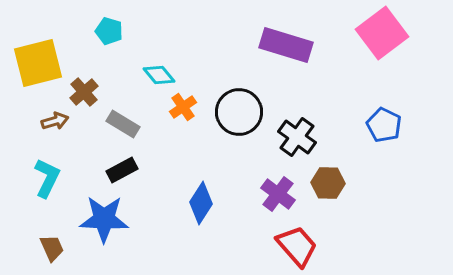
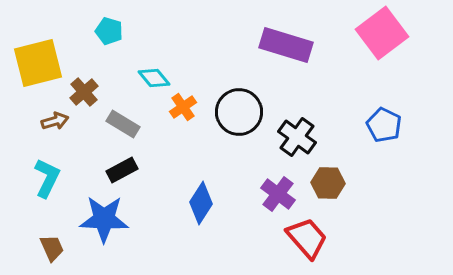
cyan diamond: moved 5 px left, 3 px down
red trapezoid: moved 10 px right, 8 px up
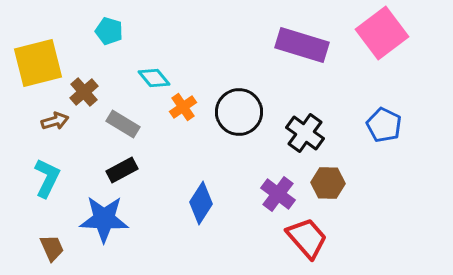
purple rectangle: moved 16 px right
black cross: moved 8 px right, 4 px up
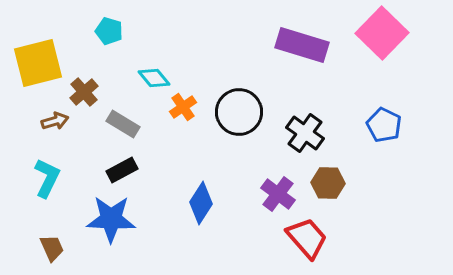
pink square: rotated 9 degrees counterclockwise
blue star: moved 7 px right
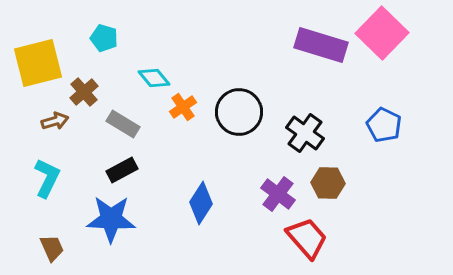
cyan pentagon: moved 5 px left, 7 px down
purple rectangle: moved 19 px right
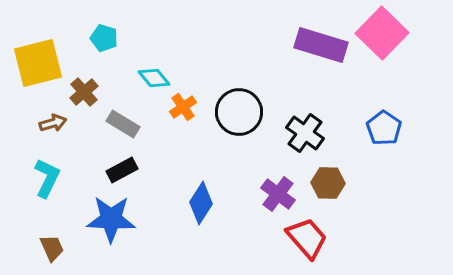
brown arrow: moved 2 px left, 2 px down
blue pentagon: moved 3 px down; rotated 8 degrees clockwise
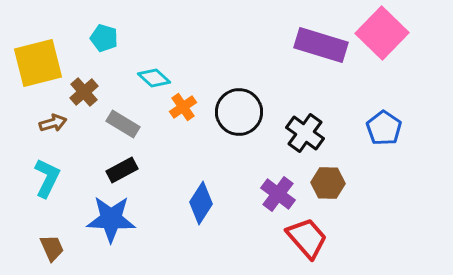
cyan diamond: rotated 8 degrees counterclockwise
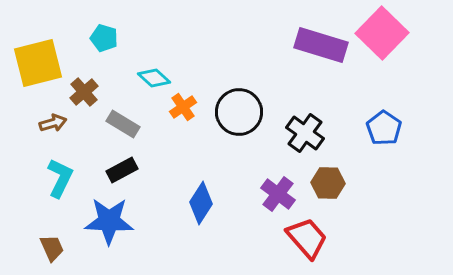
cyan L-shape: moved 13 px right
blue star: moved 2 px left, 2 px down
